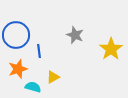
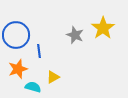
yellow star: moved 8 px left, 21 px up
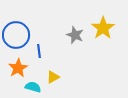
orange star: moved 1 px up; rotated 12 degrees counterclockwise
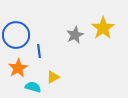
gray star: rotated 24 degrees clockwise
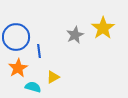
blue circle: moved 2 px down
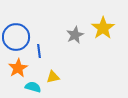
yellow triangle: rotated 16 degrees clockwise
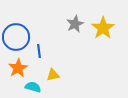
gray star: moved 11 px up
yellow triangle: moved 2 px up
